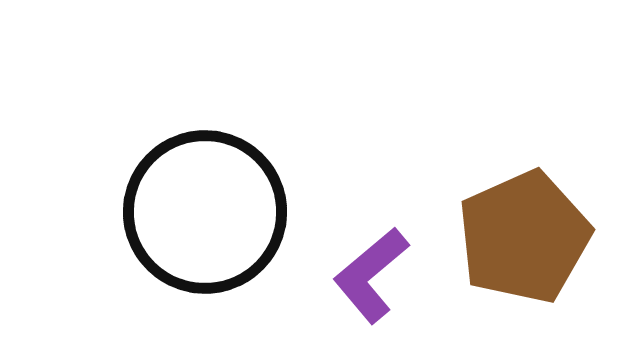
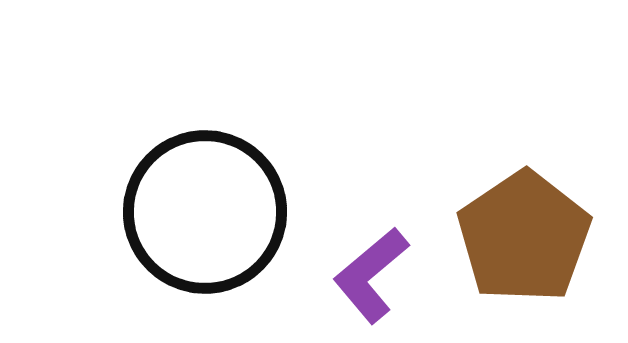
brown pentagon: rotated 10 degrees counterclockwise
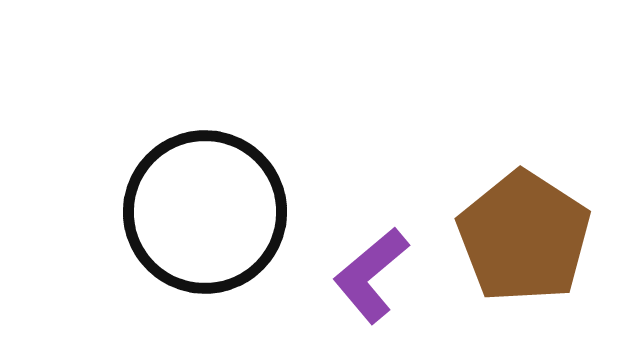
brown pentagon: rotated 5 degrees counterclockwise
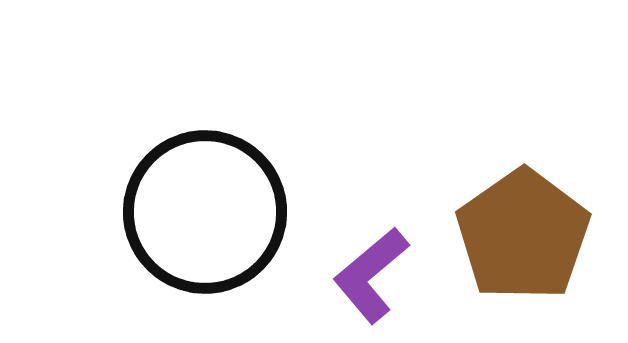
brown pentagon: moved 1 px left, 2 px up; rotated 4 degrees clockwise
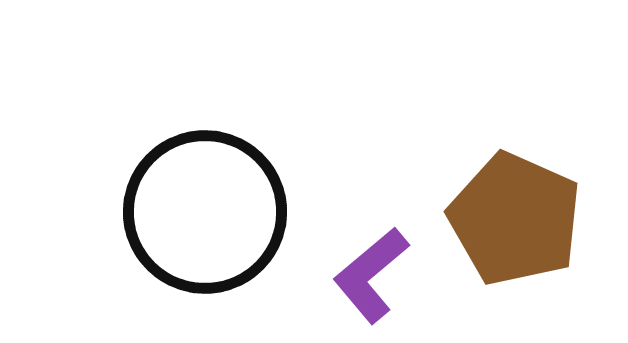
brown pentagon: moved 8 px left, 16 px up; rotated 13 degrees counterclockwise
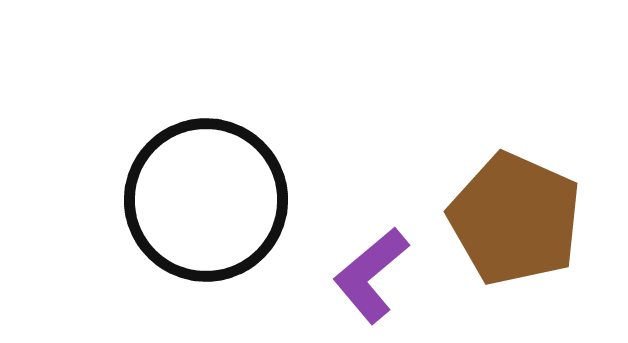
black circle: moved 1 px right, 12 px up
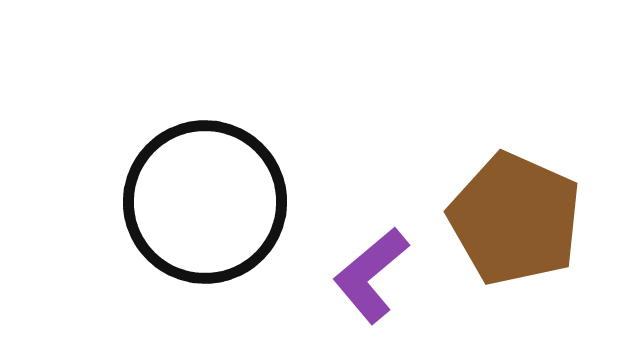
black circle: moved 1 px left, 2 px down
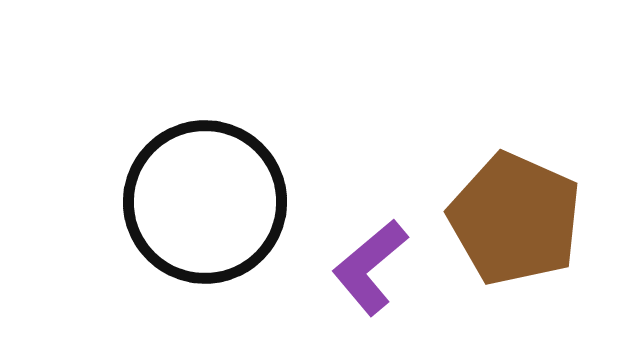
purple L-shape: moved 1 px left, 8 px up
